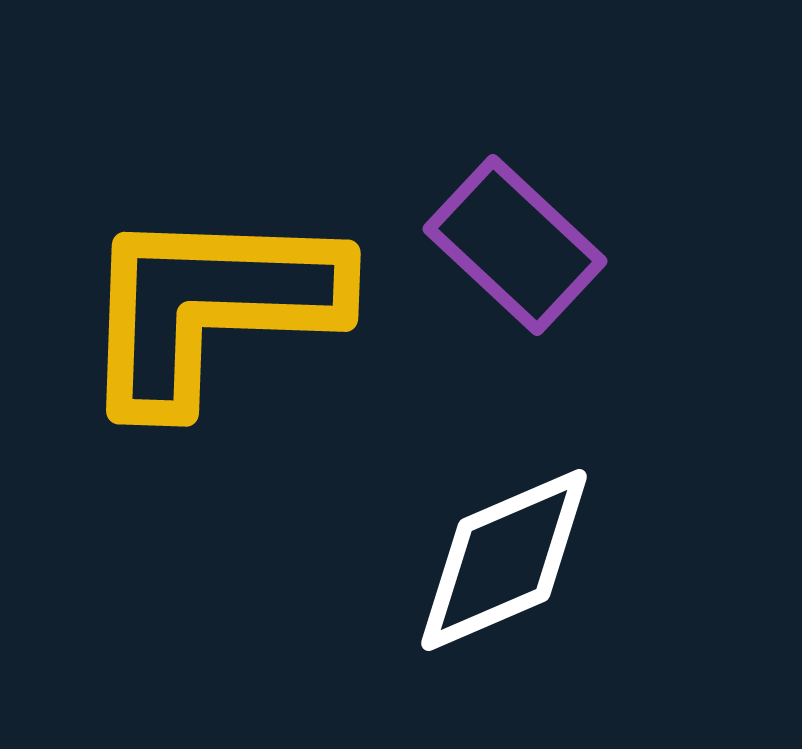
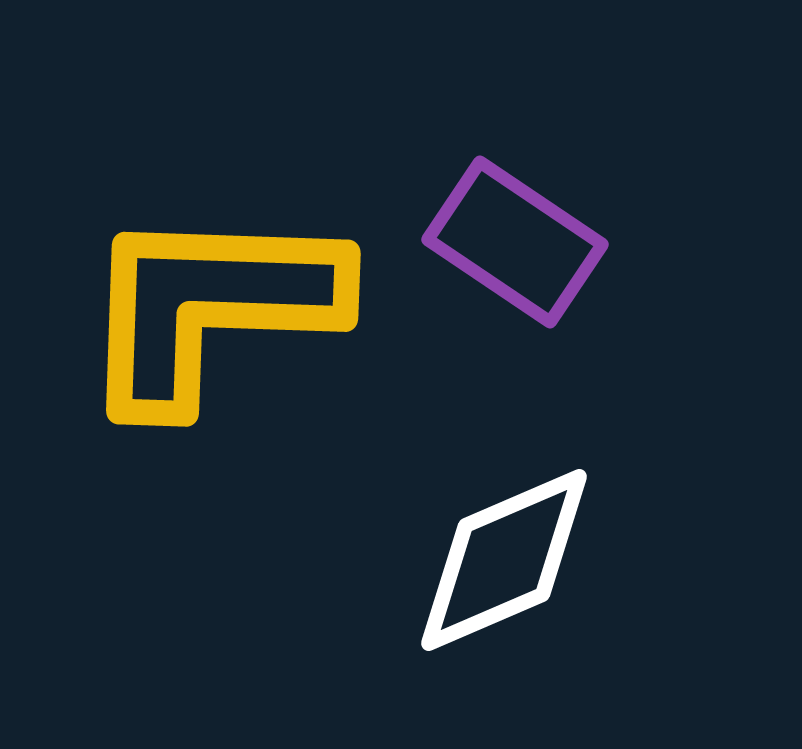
purple rectangle: moved 3 px up; rotated 9 degrees counterclockwise
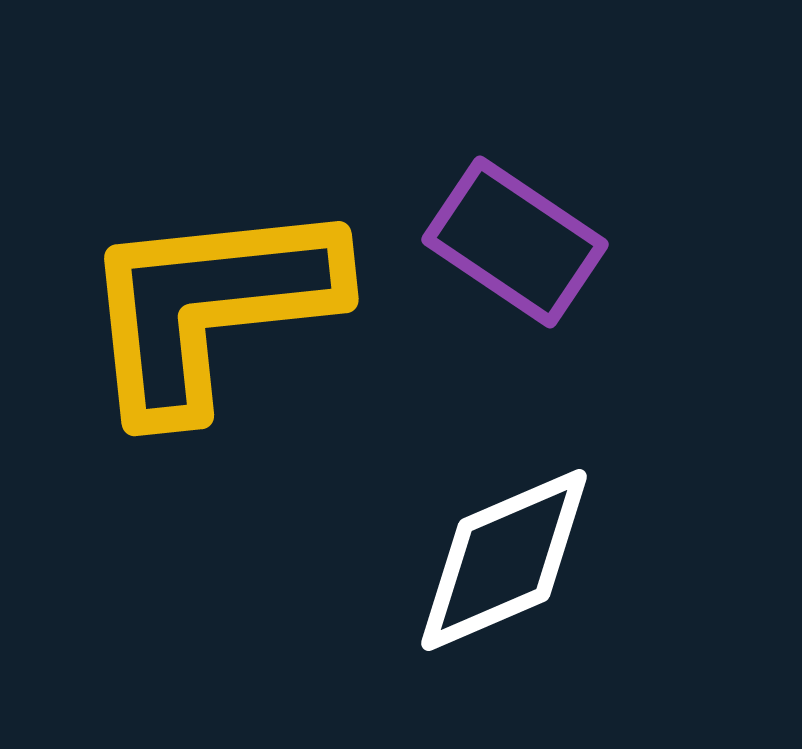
yellow L-shape: rotated 8 degrees counterclockwise
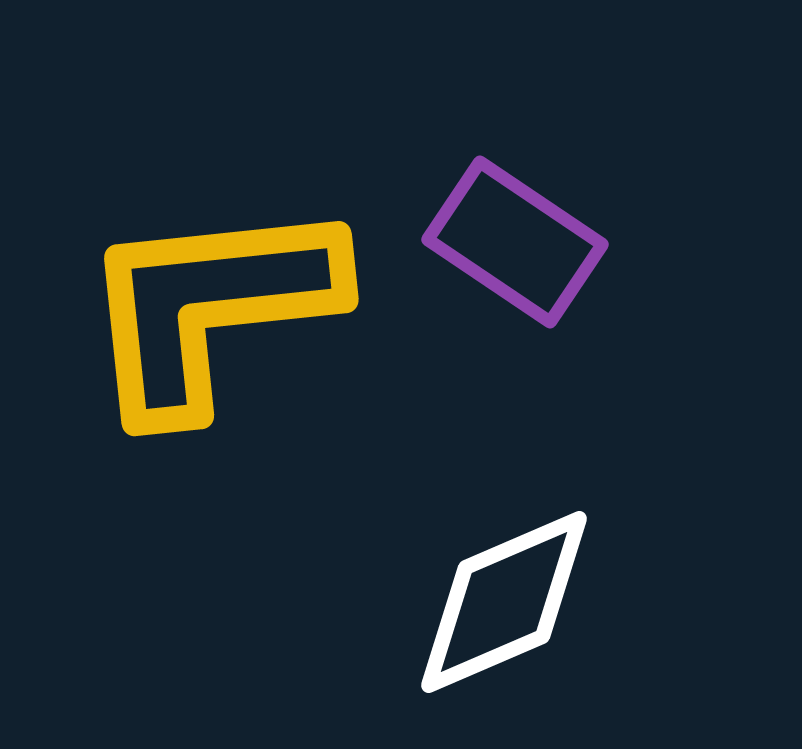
white diamond: moved 42 px down
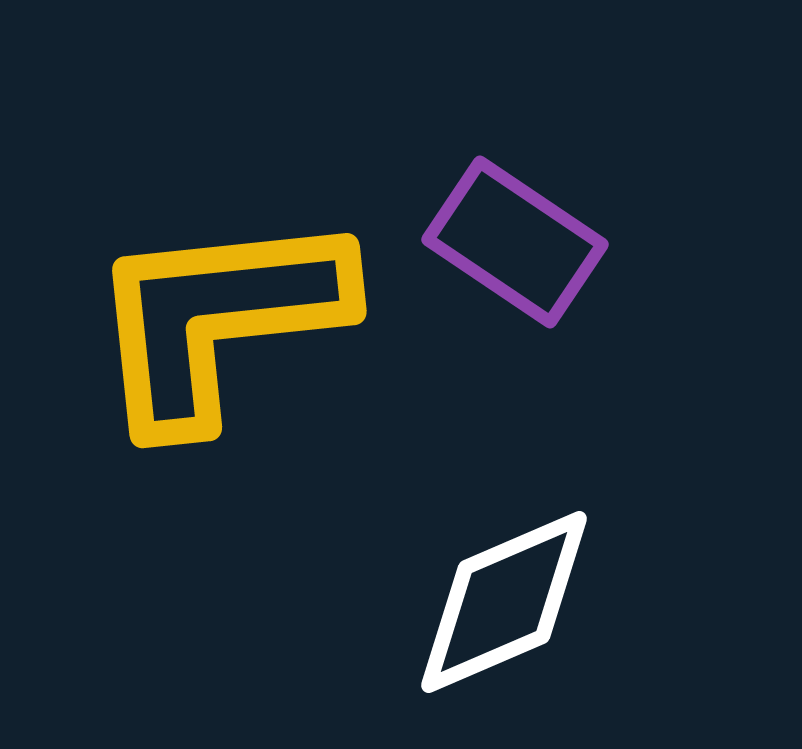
yellow L-shape: moved 8 px right, 12 px down
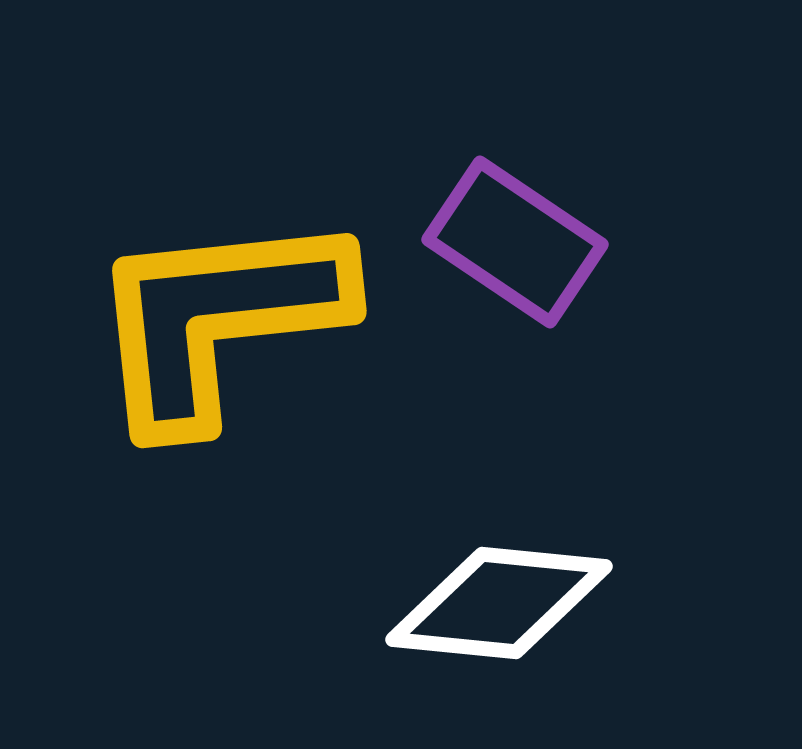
white diamond: moved 5 px left, 1 px down; rotated 29 degrees clockwise
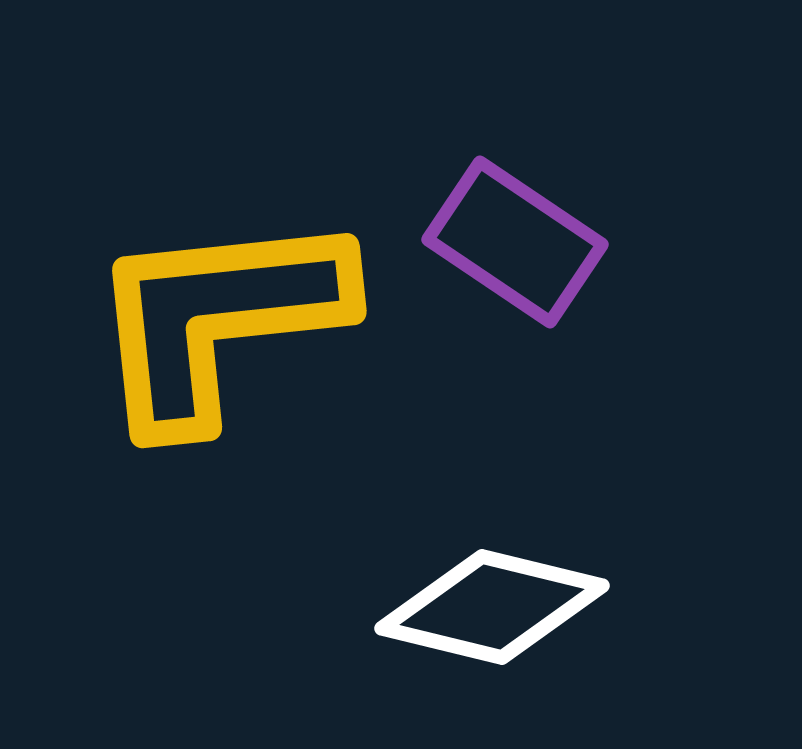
white diamond: moved 7 px left, 4 px down; rotated 8 degrees clockwise
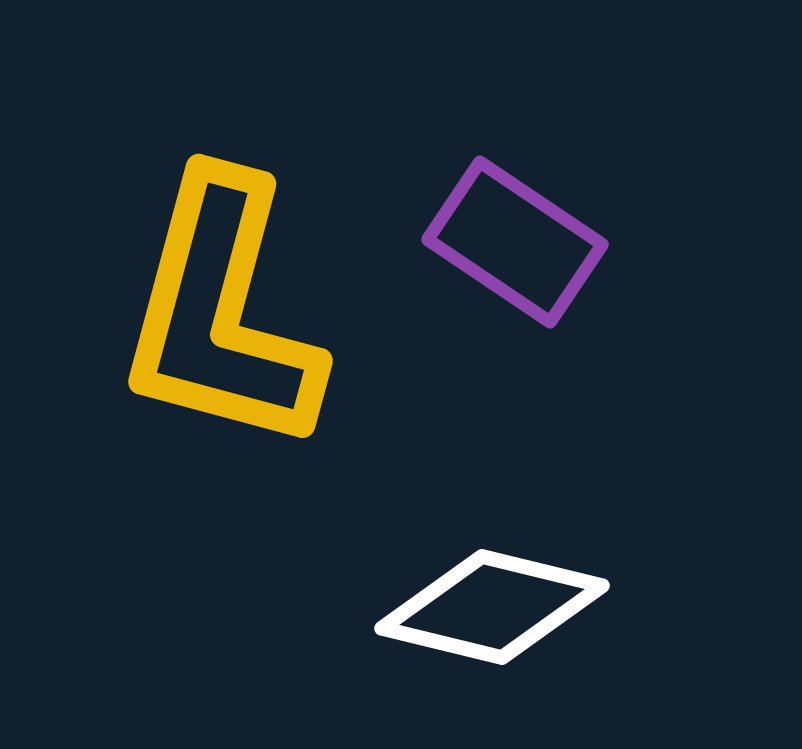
yellow L-shape: moved 3 px right, 6 px up; rotated 69 degrees counterclockwise
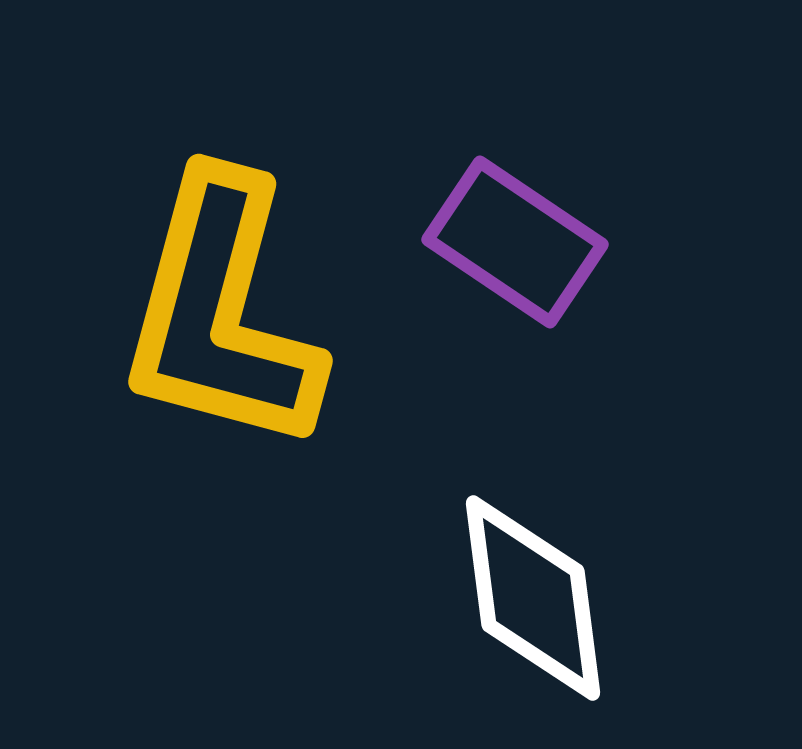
white diamond: moved 41 px right, 9 px up; rotated 69 degrees clockwise
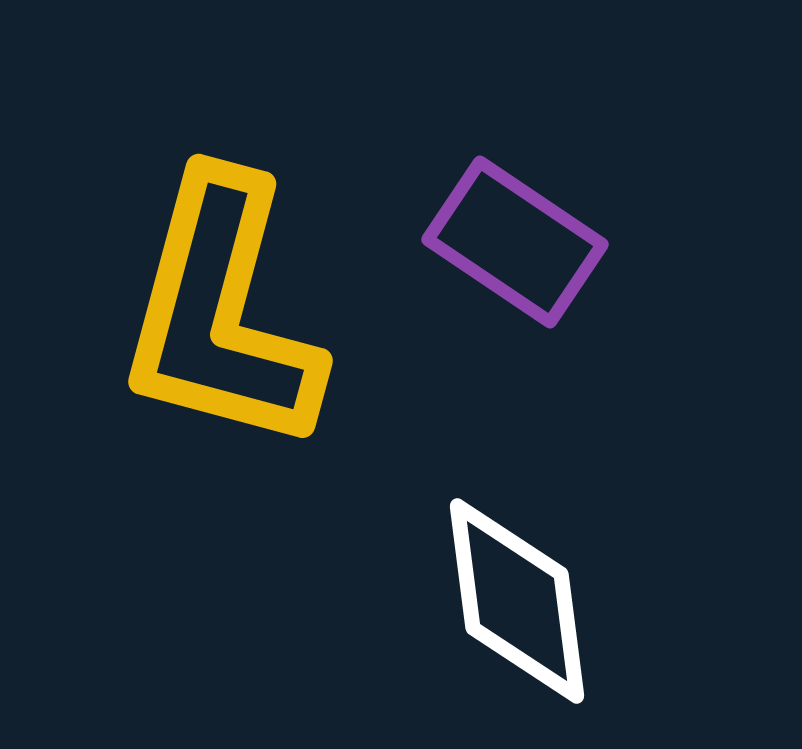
white diamond: moved 16 px left, 3 px down
